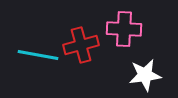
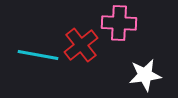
pink cross: moved 5 px left, 6 px up
red cross: rotated 24 degrees counterclockwise
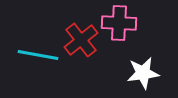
red cross: moved 5 px up
white star: moved 2 px left, 2 px up
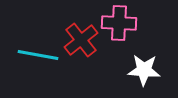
white star: moved 1 px right, 3 px up; rotated 12 degrees clockwise
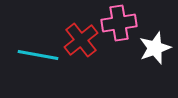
pink cross: rotated 12 degrees counterclockwise
white star: moved 11 px right, 22 px up; rotated 24 degrees counterclockwise
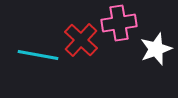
red cross: rotated 8 degrees counterclockwise
white star: moved 1 px right, 1 px down
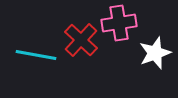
white star: moved 1 px left, 4 px down
cyan line: moved 2 px left
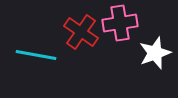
pink cross: moved 1 px right
red cross: moved 8 px up; rotated 8 degrees counterclockwise
